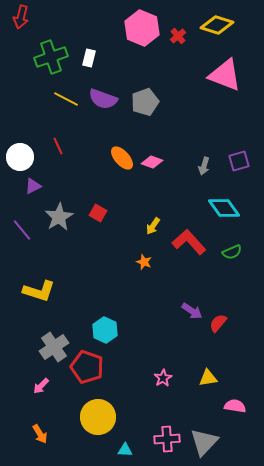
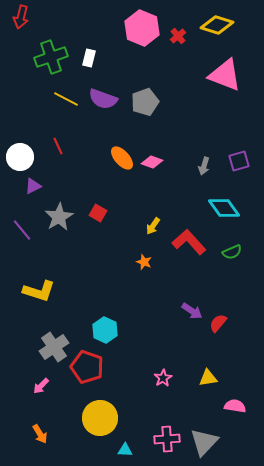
yellow circle: moved 2 px right, 1 px down
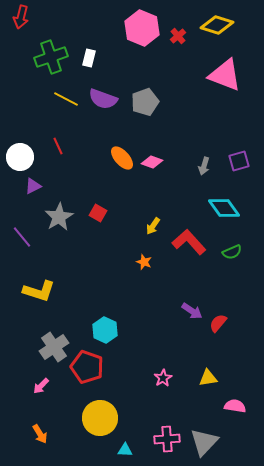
purple line: moved 7 px down
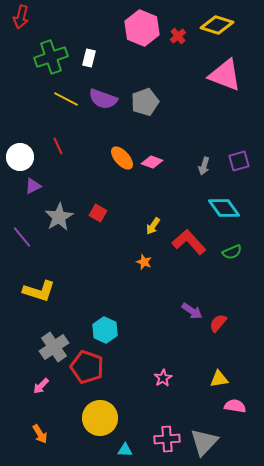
yellow triangle: moved 11 px right, 1 px down
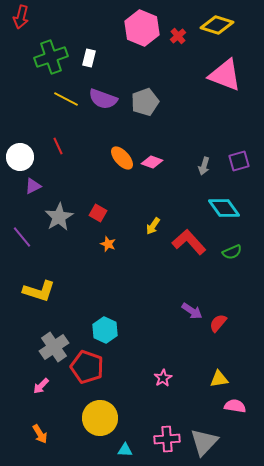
orange star: moved 36 px left, 18 px up
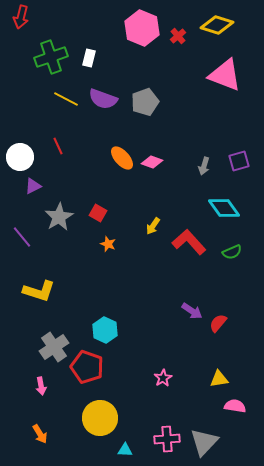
pink arrow: rotated 54 degrees counterclockwise
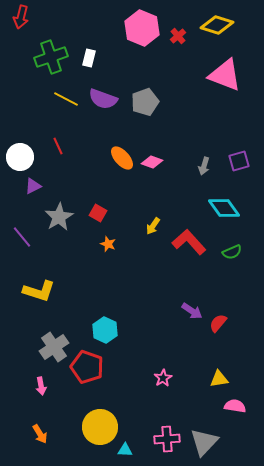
yellow circle: moved 9 px down
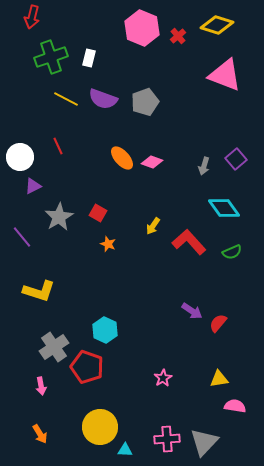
red arrow: moved 11 px right
purple square: moved 3 px left, 2 px up; rotated 25 degrees counterclockwise
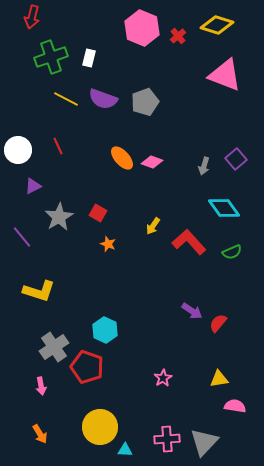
white circle: moved 2 px left, 7 px up
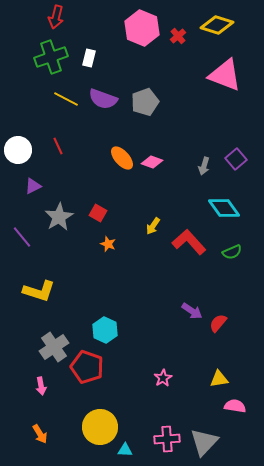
red arrow: moved 24 px right
